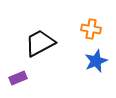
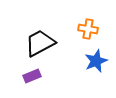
orange cross: moved 3 px left
purple rectangle: moved 14 px right, 2 px up
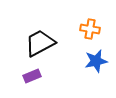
orange cross: moved 2 px right
blue star: rotated 10 degrees clockwise
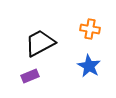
blue star: moved 7 px left, 5 px down; rotated 30 degrees counterclockwise
purple rectangle: moved 2 px left
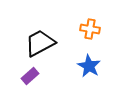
purple rectangle: rotated 18 degrees counterclockwise
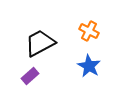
orange cross: moved 1 px left, 2 px down; rotated 18 degrees clockwise
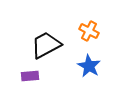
black trapezoid: moved 6 px right, 2 px down
purple rectangle: rotated 36 degrees clockwise
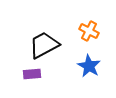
black trapezoid: moved 2 px left
purple rectangle: moved 2 px right, 2 px up
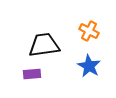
black trapezoid: rotated 20 degrees clockwise
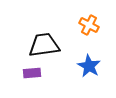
orange cross: moved 6 px up
purple rectangle: moved 1 px up
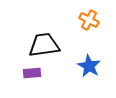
orange cross: moved 5 px up
